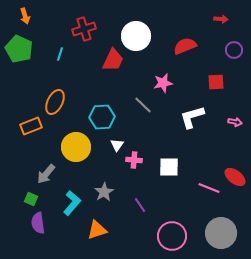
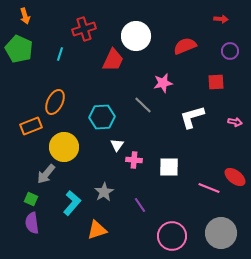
purple circle: moved 4 px left, 1 px down
yellow circle: moved 12 px left
purple semicircle: moved 6 px left
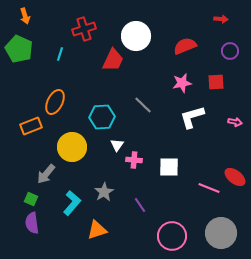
pink star: moved 19 px right
yellow circle: moved 8 px right
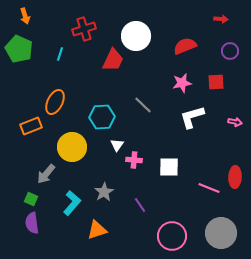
red ellipse: rotated 55 degrees clockwise
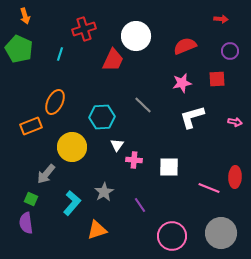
red square: moved 1 px right, 3 px up
purple semicircle: moved 6 px left
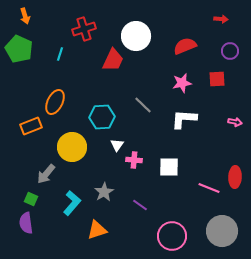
white L-shape: moved 8 px left, 2 px down; rotated 20 degrees clockwise
purple line: rotated 21 degrees counterclockwise
gray circle: moved 1 px right, 2 px up
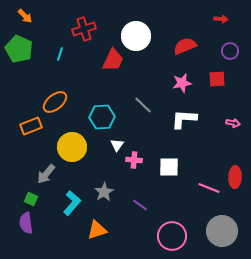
orange arrow: rotated 28 degrees counterclockwise
orange ellipse: rotated 25 degrees clockwise
pink arrow: moved 2 px left, 1 px down
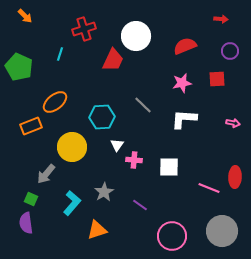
green pentagon: moved 18 px down
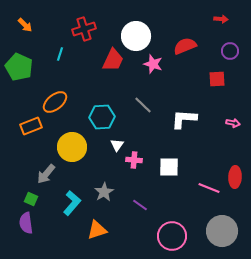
orange arrow: moved 9 px down
pink star: moved 29 px left, 19 px up; rotated 30 degrees clockwise
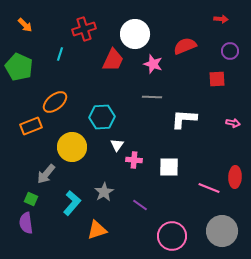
white circle: moved 1 px left, 2 px up
gray line: moved 9 px right, 8 px up; rotated 42 degrees counterclockwise
